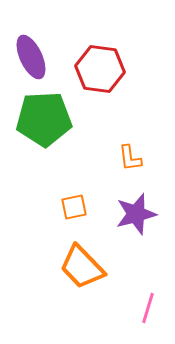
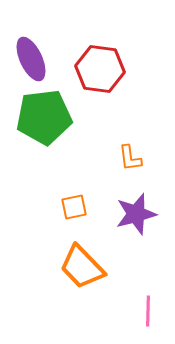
purple ellipse: moved 2 px down
green pentagon: moved 2 px up; rotated 4 degrees counterclockwise
pink line: moved 3 px down; rotated 16 degrees counterclockwise
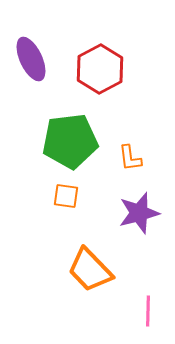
red hexagon: rotated 24 degrees clockwise
green pentagon: moved 26 px right, 24 px down
orange square: moved 8 px left, 11 px up; rotated 20 degrees clockwise
purple star: moved 3 px right, 1 px up
orange trapezoid: moved 8 px right, 3 px down
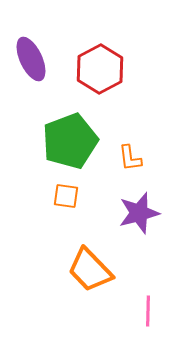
green pentagon: rotated 14 degrees counterclockwise
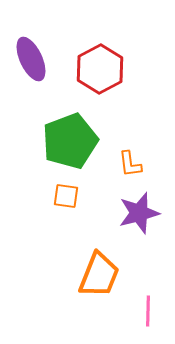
orange L-shape: moved 6 px down
orange trapezoid: moved 9 px right, 5 px down; rotated 114 degrees counterclockwise
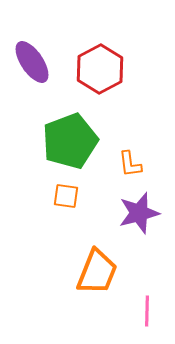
purple ellipse: moved 1 px right, 3 px down; rotated 9 degrees counterclockwise
orange trapezoid: moved 2 px left, 3 px up
pink line: moved 1 px left
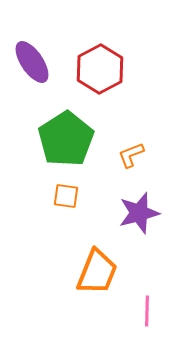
green pentagon: moved 4 px left, 2 px up; rotated 12 degrees counterclockwise
orange L-shape: moved 1 px right, 9 px up; rotated 76 degrees clockwise
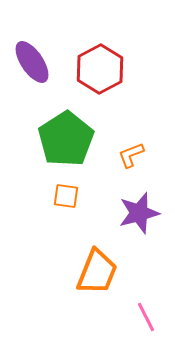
pink line: moved 1 px left, 6 px down; rotated 28 degrees counterclockwise
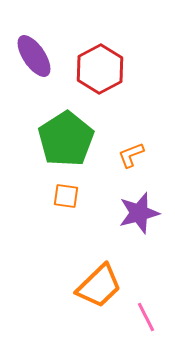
purple ellipse: moved 2 px right, 6 px up
orange trapezoid: moved 2 px right, 14 px down; rotated 24 degrees clockwise
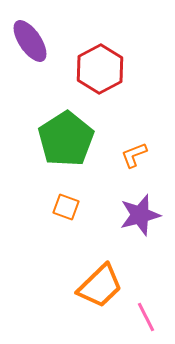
purple ellipse: moved 4 px left, 15 px up
orange L-shape: moved 3 px right
orange square: moved 11 px down; rotated 12 degrees clockwise
purple star: moved 1 px right, 2 px down
orange trapezoid: moved 1 px right
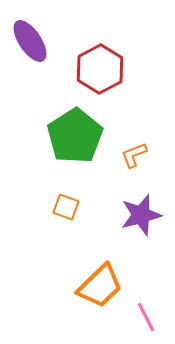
green pentagon: moved 9 px right, 3 px up
purple star: moved 1 px right
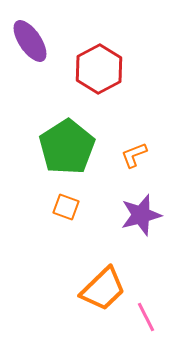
red hexagon: moved 1 px left
green pentagon: moved 8 px left, 11 px down
orange trapezoid: moved 3 px right, 3 px down
